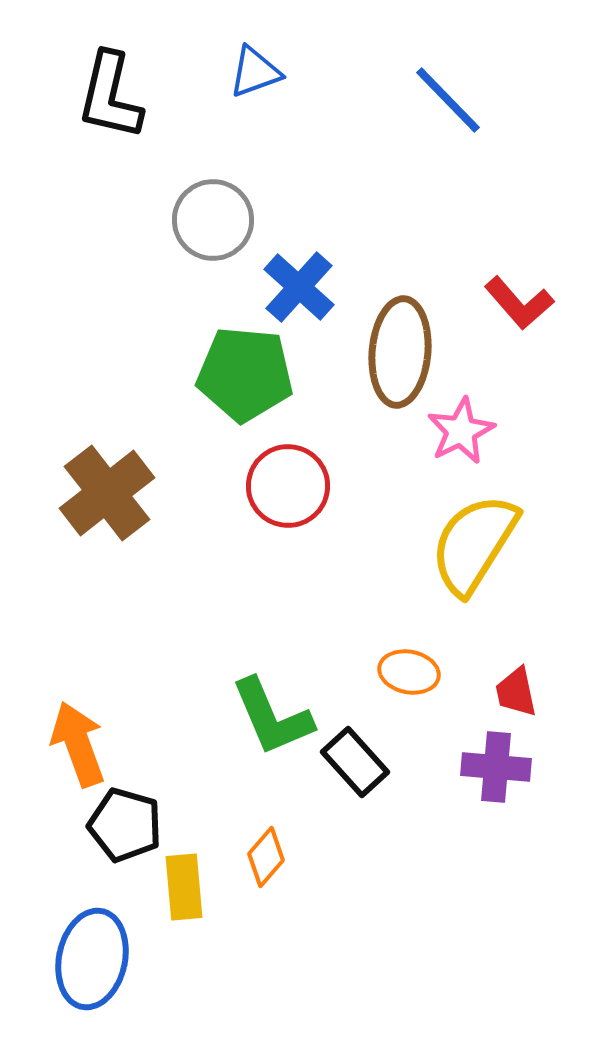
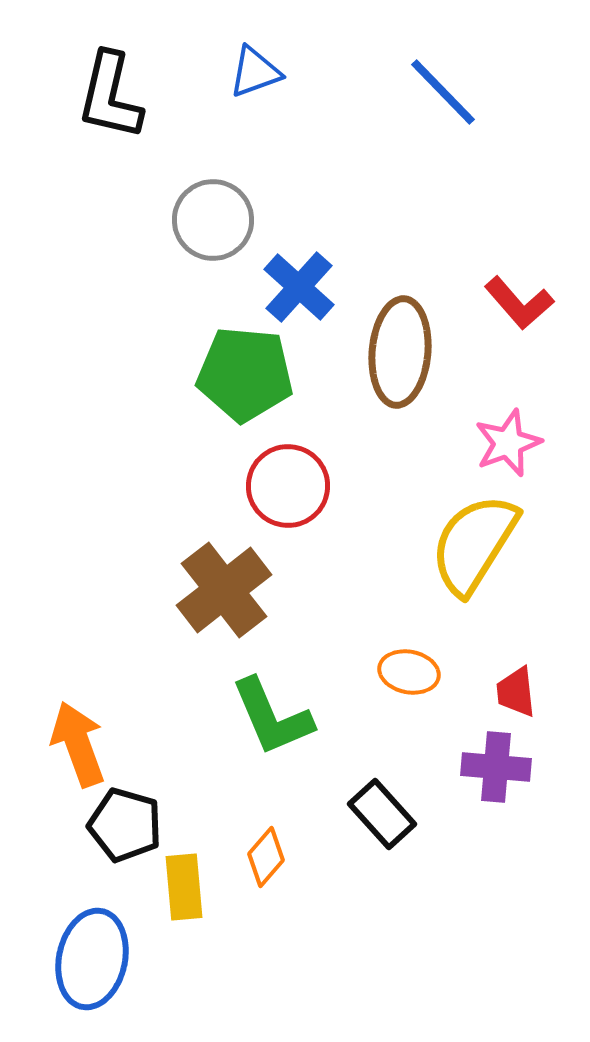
blue line: moved 5 px left, 8 px up
pink star: moved 47 px right, 12 px down; rotated 6 degrees clockwise
brown cross: moved 117 px right, 97 px down
red trapezoid: rotated 6 degrees clockwise
black rectangle: moved 27 px right, 52 px down
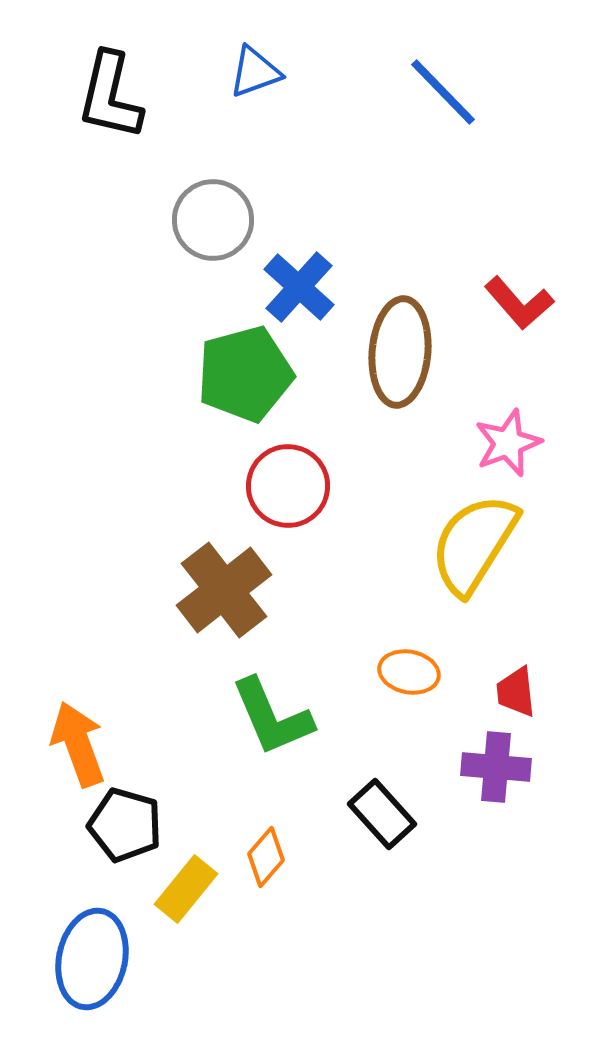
green pentagon: rotated 20 degrees counterclockwise
yellow rectangle: moved 2 px right, 2 px down; rotated 44 degrees clockwise
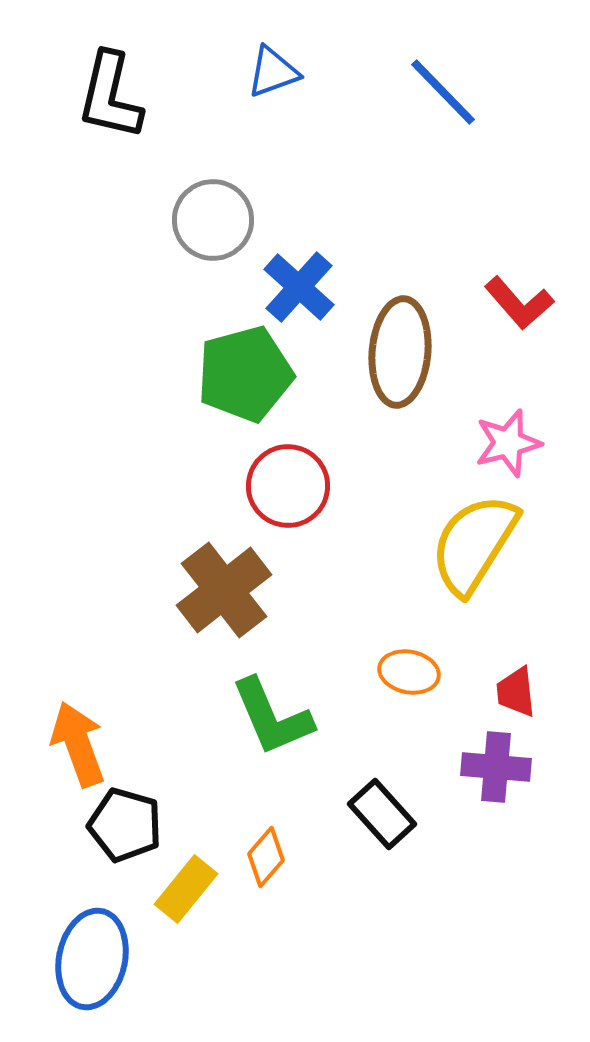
blue triangle: moved 18 px right
pink star: rotated 6 degrees clockwise
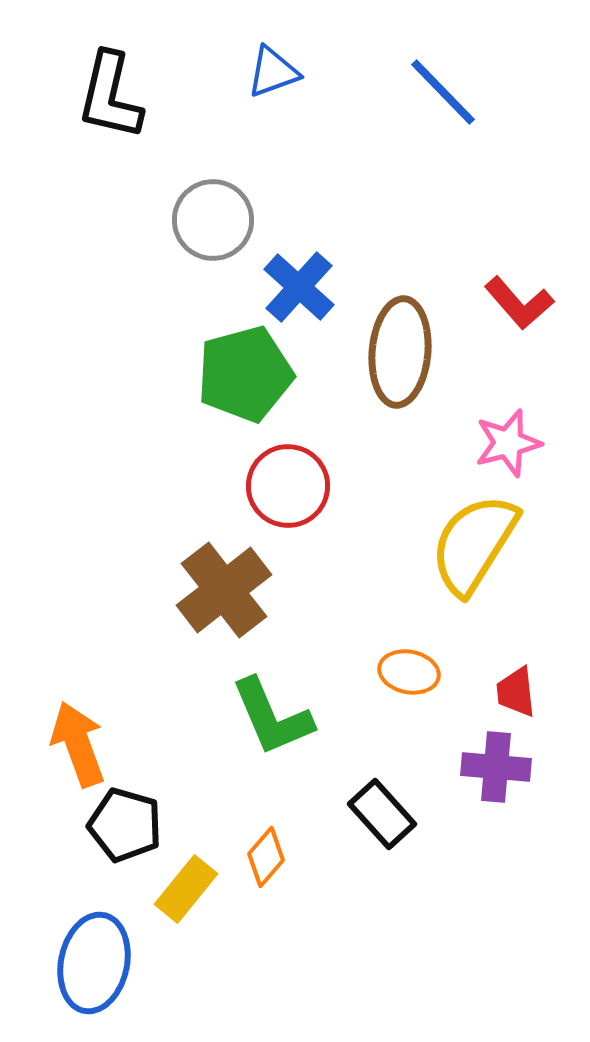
blue ellipse: moved 2 px right, 4 px down
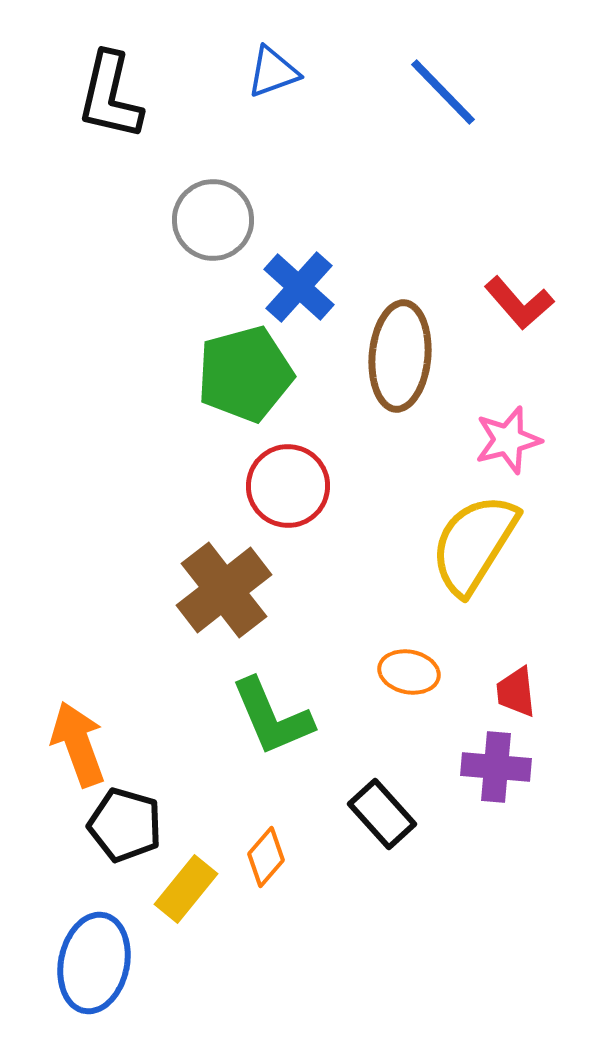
brown ellipse: moved 4 px down
pink star: moved 3 px up
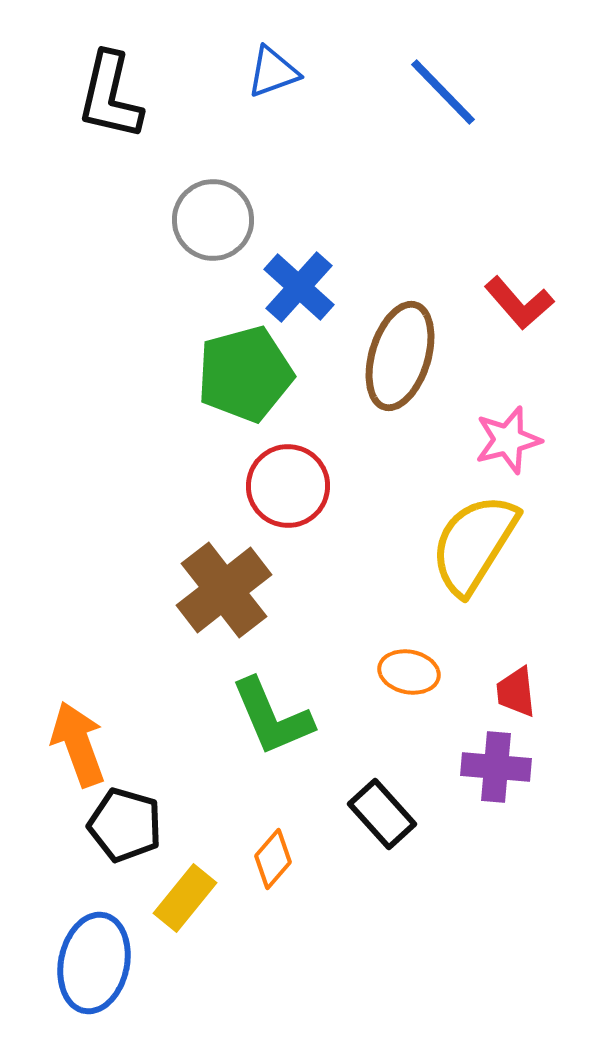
brown ellipse: rotated 12 degrees clockwise
orange diamond: moved 7 px right, 2 px down
yellow rectangle: moved 1 px left, 9 px down
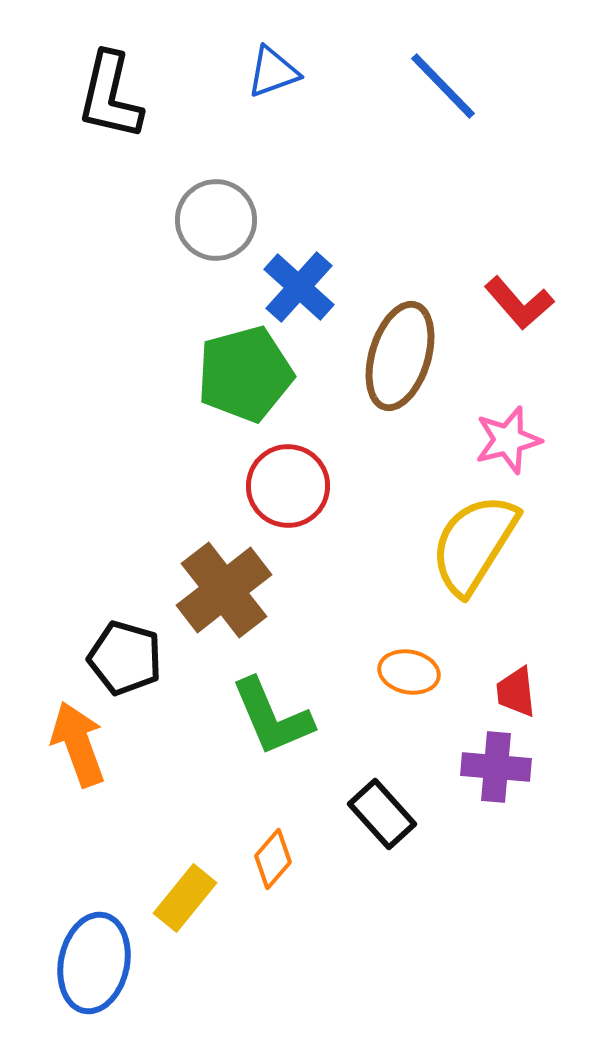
blue line: moved 6 px up
gray circle: moved 3 px right
black pentagon: moved 167 px up
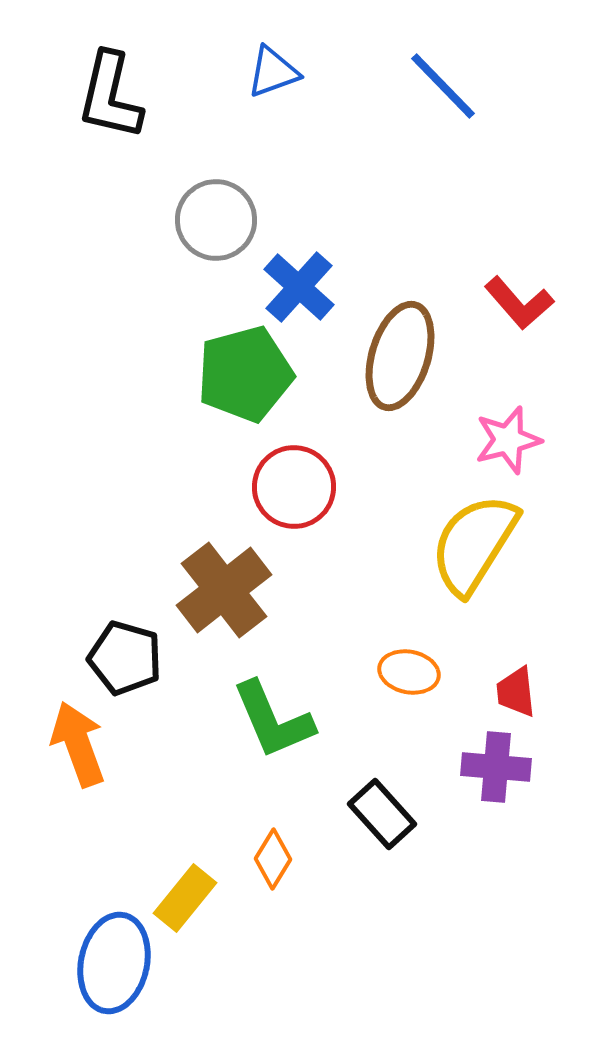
red circle: moved 6 px right, 1 px down
green L-shape: moved 1 px right, 3 px down
orange diamond: rotated 10 degrees counterclockwise
blue ellipse: moved 20 px right
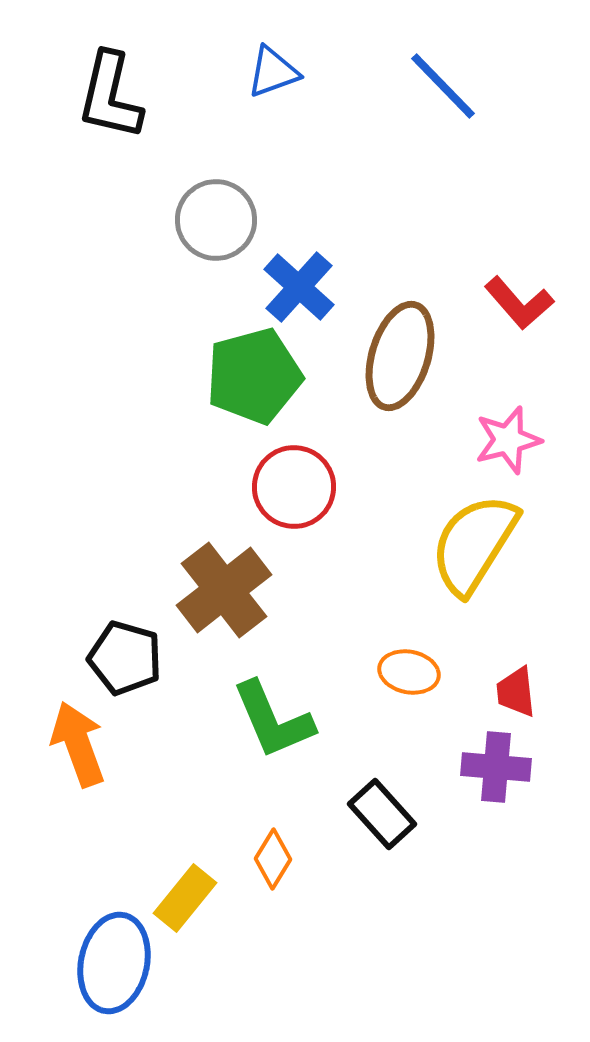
green pentagon: moved 9 px right, 2 px down
